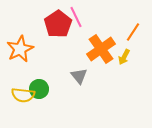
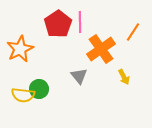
pink line: moved 4 px right, 5 px down; rotated 25 degrees clockwise
yellow arrow: moved 20 px down; rotated 56 degrees counterclockwise
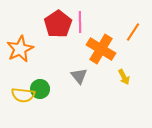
orange cross: rotated 24 degrees counterclockwise
green circle: moved 1 px right
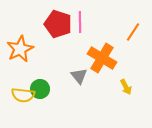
red pentagon: rotated 20 degrees counterclockwise
orange cross: moved 1 px right, 9 px down
yellow arrow: moved 2 px right, 10 px down
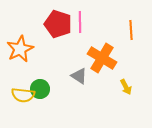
orange line: moved 2 px left, 2 px up; rotated 36 degrees counterclockwise
gray triangle: rotated 18 degrees counterclockwise
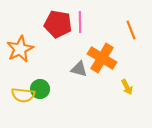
red pentagon: rotated 8 degrees counterclockwise
orange line: rotated 18 degrees counterclockwise
gray triangle: moved 7 px up; rotated 18 degrees counterclockwise
yellow arrow: moved 1 px right
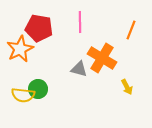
red pentagon: moved 19 px left, 4 px down
orange line: rotated 42 degrees clockwise
green circle: moved 2 px left
